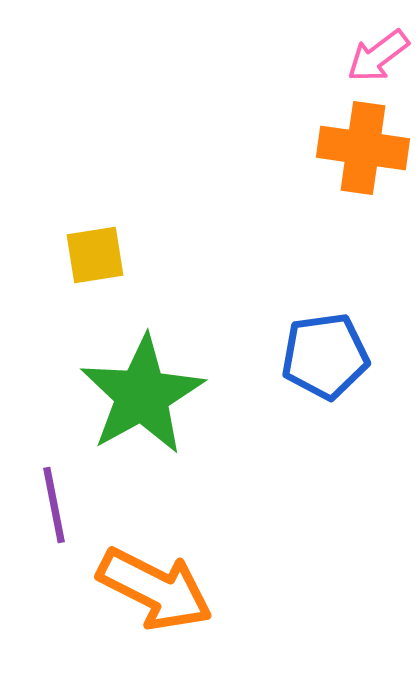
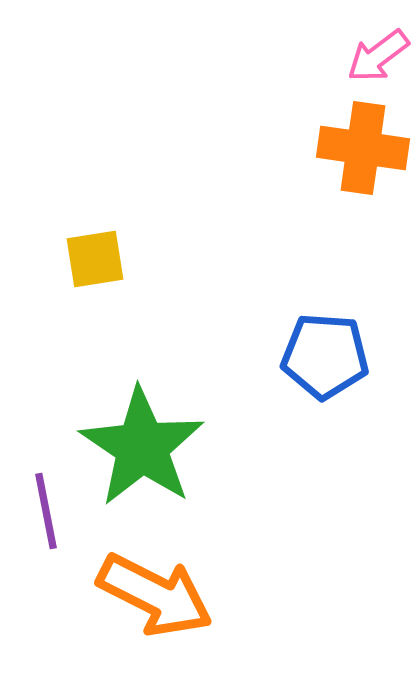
yellow square: moved 4 px down
blue pentagon: rotated 12 degrees clockwise
green star: moved 52 px down; rotated 9 degrees counterclockwise
purple line: moved 8 px left, 6 px down
orange arrow: moved 6 px down
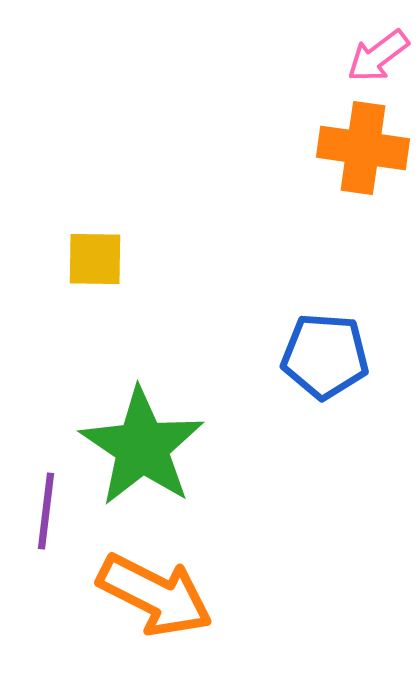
yellow square: rotated 10 degrees clockwise
purple line: rotated 18 degrees clockwise
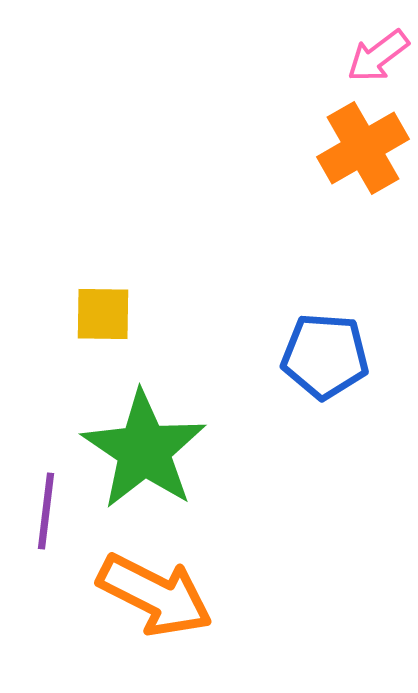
orange cross: rotated 38 degrees counterclockwise
yellow square: moved 8 px right, 55 px down
green star: moved 2 px right, 3 px down
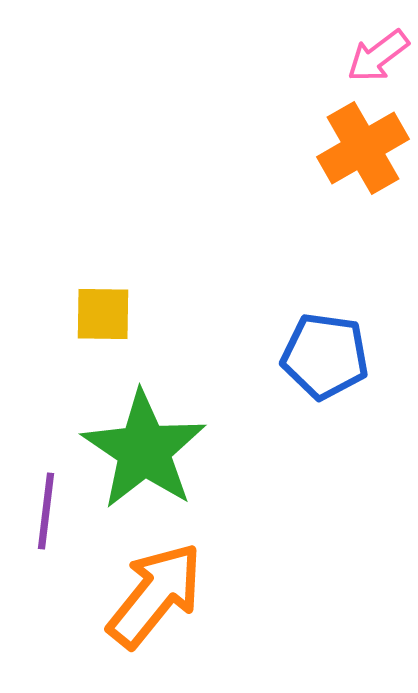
blue pentagon: rotated 4 degrees clockwise
orange arrow: rotated 78 degrees counterclockwise
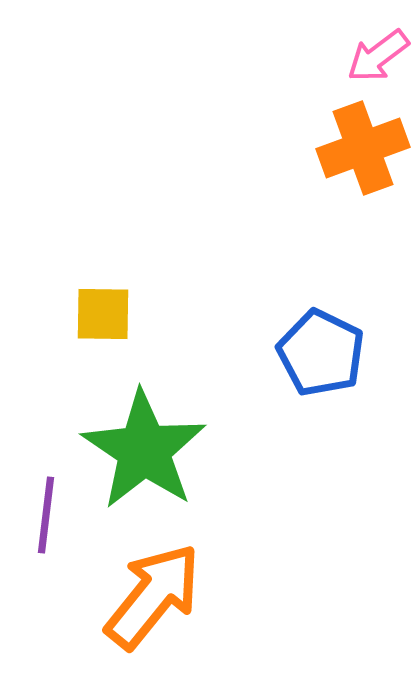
orange cross: rotated 10 degrees clockwise
blue pentagon: moved 4 px left, 3 px up; rotated 18 degrees clockwise
purple line: moved 4 px down
orange arrow: moved 2 px left, 1 px down
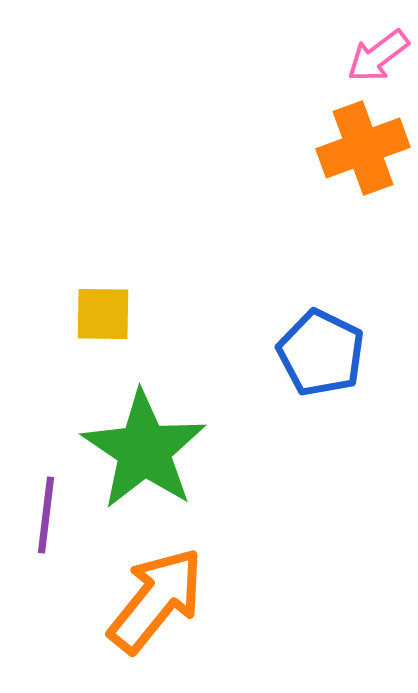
orange arrow: moved 3 px right, 4 px down
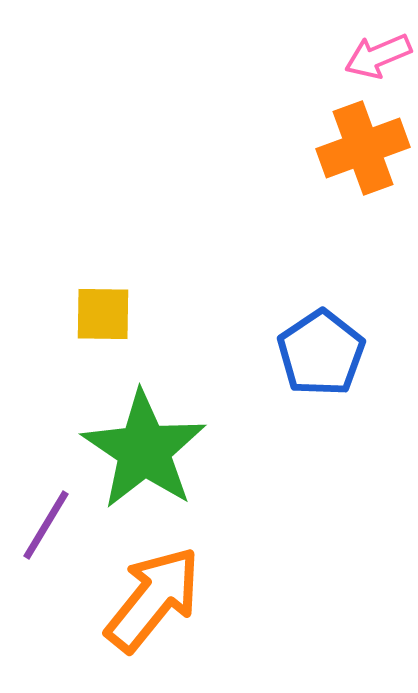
pink arrow: rotated 14 degrees clockwise
blue pentagon: rotated 12 degrees clockwise
purple line: moved 10 px down; rotated 24 degrees clockwise
orange arrow: moved 3 px left, 1 px up
